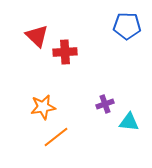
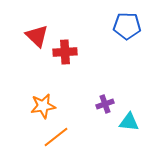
orange star: moved 1 px up
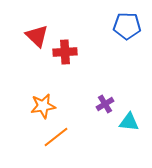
purple cross: rotated 12 degrees counterclockwise
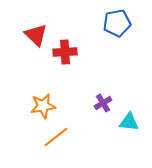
blue pentagon: moved 10 px left, 3 px up; rotated 12 degrees counterclockwise
red triangle: moved 1 px left, 1 px up
purple cross: moved 2 px left, 1 px up
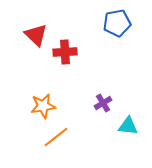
cyan triangle: moved 1 px left, 4 px down
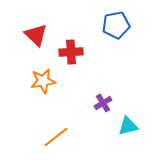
blue pentagon: moved 1 px left, 2 px down
red cross: moved 6 px right
orange star: moved 25 px up
cyan triangle: rotated 20 degrees counterclockwise
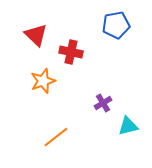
red cross: rotated 15 degrees clockwise
orange star: rotated 10 degrees counterclockwise
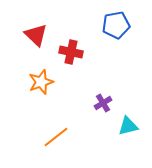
orange star: moved 2 px left, 1 px down
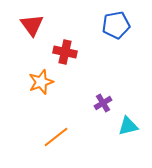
red triangle: moved 4 px left, 10 px up; rotated 10 degrees clockwise
red cross: moved 6 px left
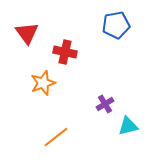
red triangle: moved 5 px left, 8 px down
orange star: moved 2 px right, 1 px down
purple cross: moved 2 px right, 1 px down
